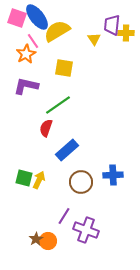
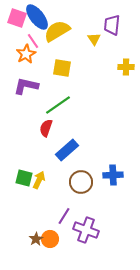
yellow cross: moved 34 px down
yellow square: moved 2 px left
orange circle: moved 2 px right, 2 px up
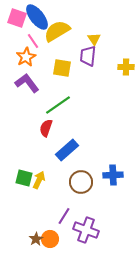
purple trapezoid: moved 24 px left, 31 px down
orange star: moved 3 px down
purple L-shape: moved 1 px right, 3 px up; rotated 40 degrees clockwise
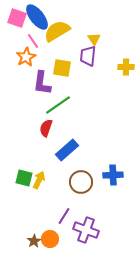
purple L-shape: moved 15 px right; rotated 135 degrees counterclockwise
brown star: moved 2 px left, 2 px down
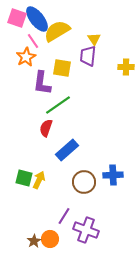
blue ellipse: moved 2 px down
brown circle: moved 3 px right
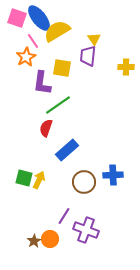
blue ellipse: moved 2 px right, 1 px up
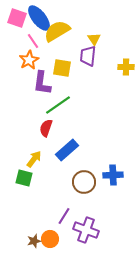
orange star: moved 3 px right, 3 px down
yellow arrow: moved 5 px left, 21 px up; rotated 12 degrees clockwise
brown star: rotated 16 degrees clockwise
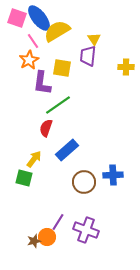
purple line: moved 6 px left, 6 px down
orange circle: moved 3 px left, 2 px up
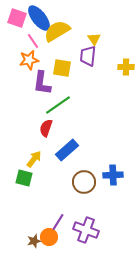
orange star: rotated 18 degrees clockwise
orange circle: moved 2 px right
